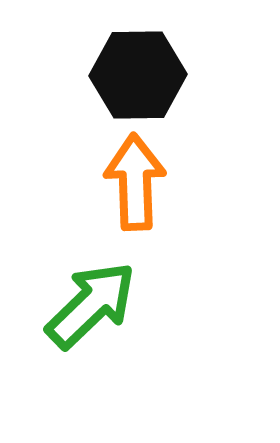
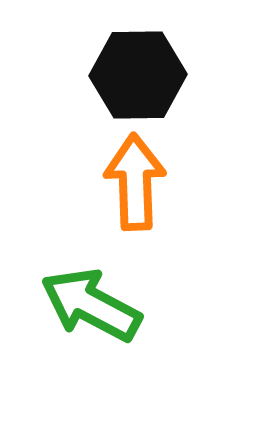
green arrow: rotated 108 degrees counterclockwise
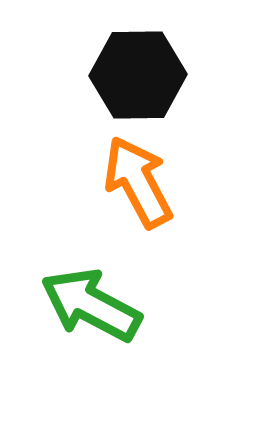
orange arrow: moved 3 px right; rotated 26 degrees counterclockwise
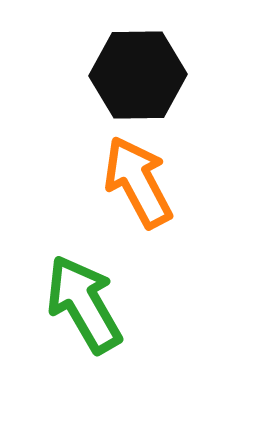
green arrow: moved 7 px left, 1 px up; rotated 32 degrees clockwise
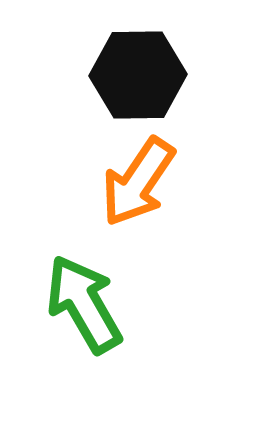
orange arrow: rotated 118 degrees counterclockwise
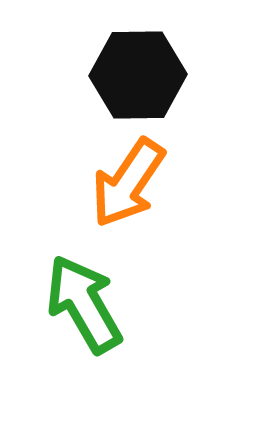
orange arrow: moved 10 px left, 1 px down
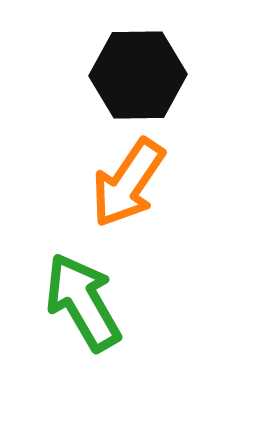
green arrow: moved 1 px left, 2 px up
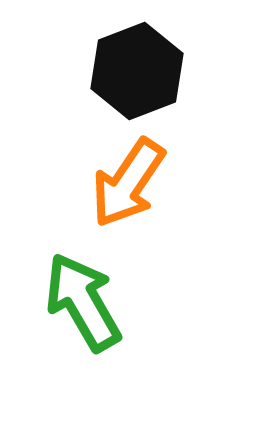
black hexagon: moved 1 px left, 4 px up; rotated 20 degrees counterclockwise
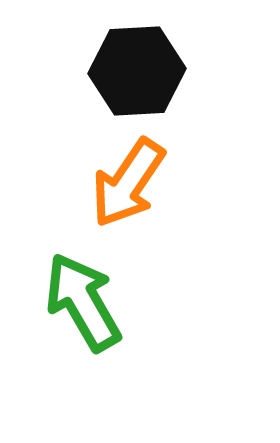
black hexagon: rotated 18 degrees clockwise
